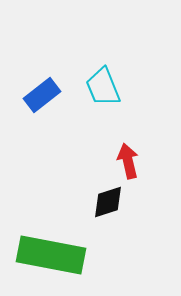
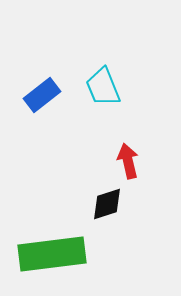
black diamond: moved 1 px left, 2 px down
green rectangle: moved 1 px right, 1 px up; rotated 18 degrees counterclockwise
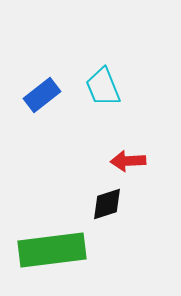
red arrow: rotated 80 degrees counterclockwise
green rectangle: moved 4 px up
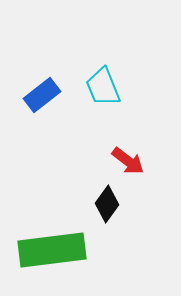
red arrow: rotated 140 degrees counterclockwise
black diamond: rotated 36 degrees counterclockwise
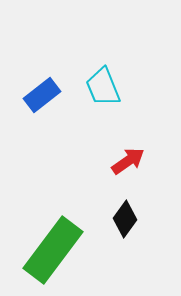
red arrow: rotated 72 degrees counterclockwise
black diamond: moved 18 px right, 15 px down
green rectangle: moved 1 px right; rotated 46 degrees counterclockwise
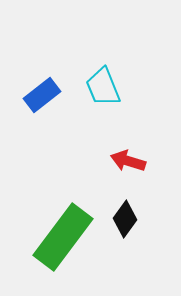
red arrow: rotated 128 degrees counterclockwise
green rectangle: moved 10 px right, 13 px up
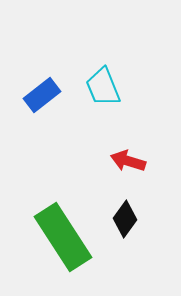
green rectangle: rotated 70 degrees counterclockwise
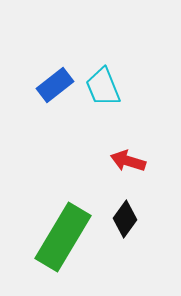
blue rectangle: moved 13 px right, 10 px up
green rectangle: rotated 64 degrees clockwise
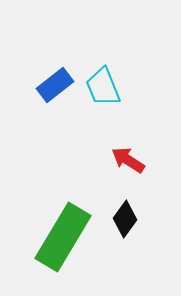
red arrow: moved 1 px up; rotated 16 degrees clockwise
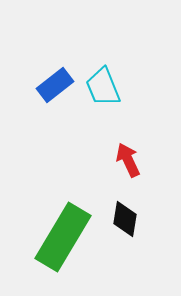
red arrow: rotated 32 degrees clockwise
black diamond: rotated 27 degrees counterclockwise
